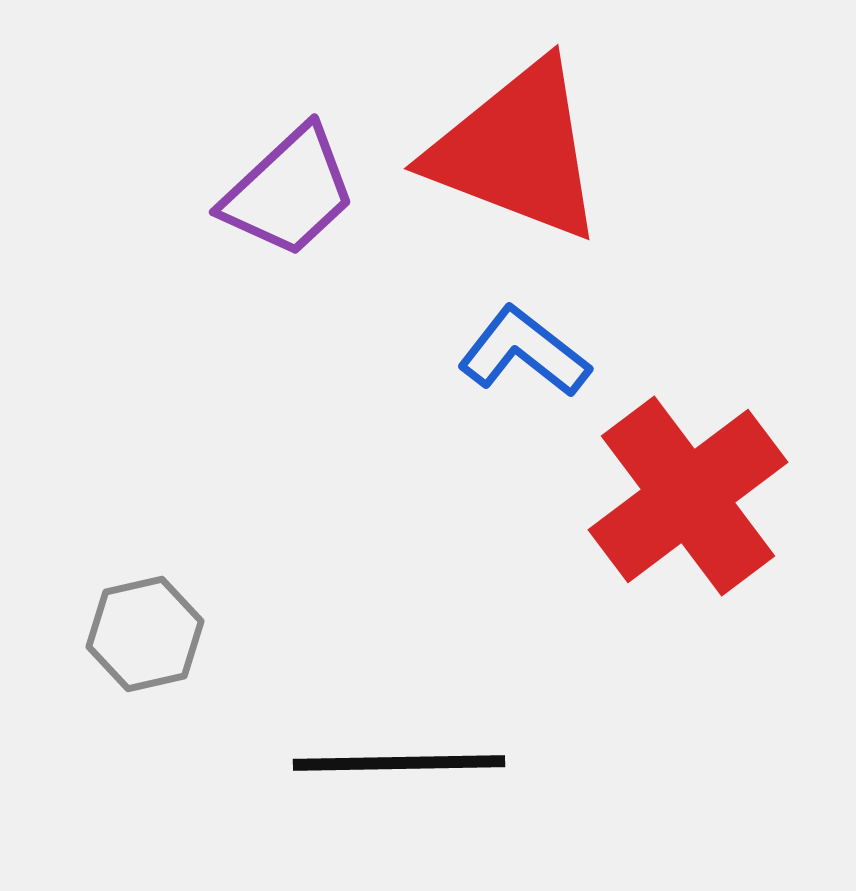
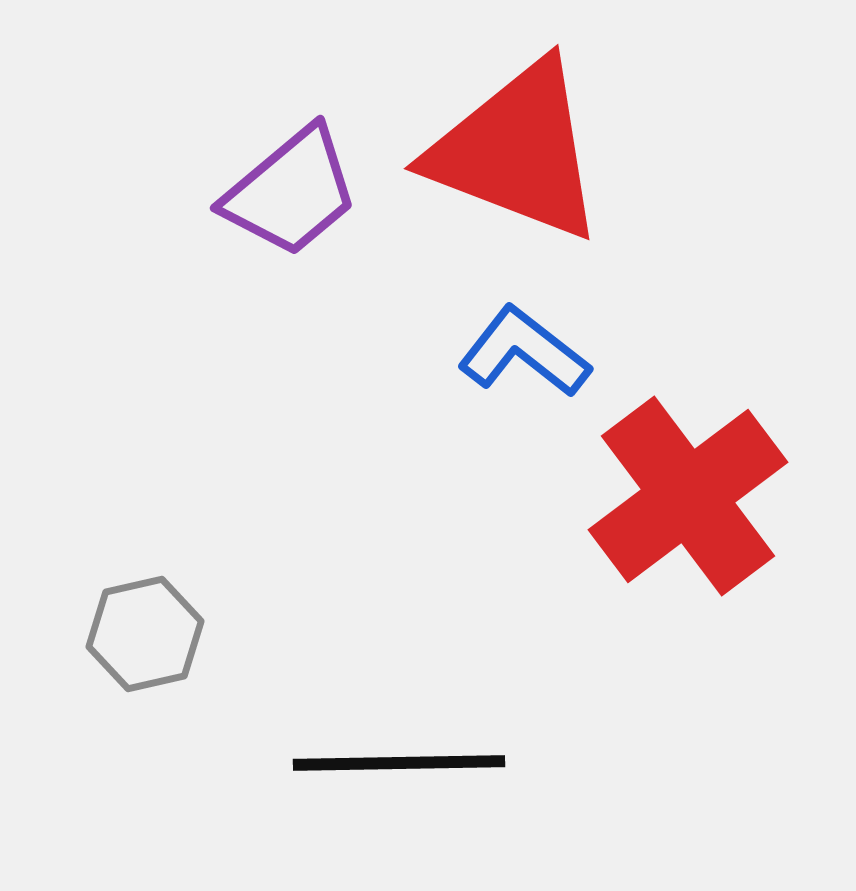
purple trapezoid: moved 2 px right; rotated 3 degrees clockwise
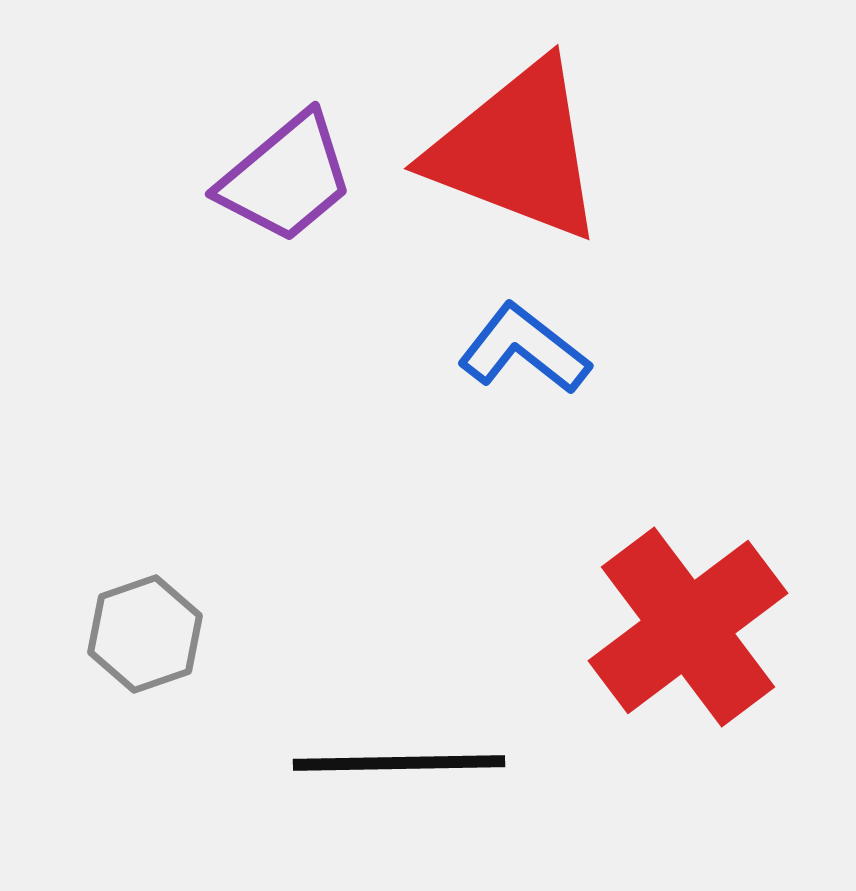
purple trapezoid: moved 5 px left, 14 px up
blue L-shape: moved 3 px up
red cross: moved 131 px down
gray hexagon: rotated 6 degrees counterclockwise
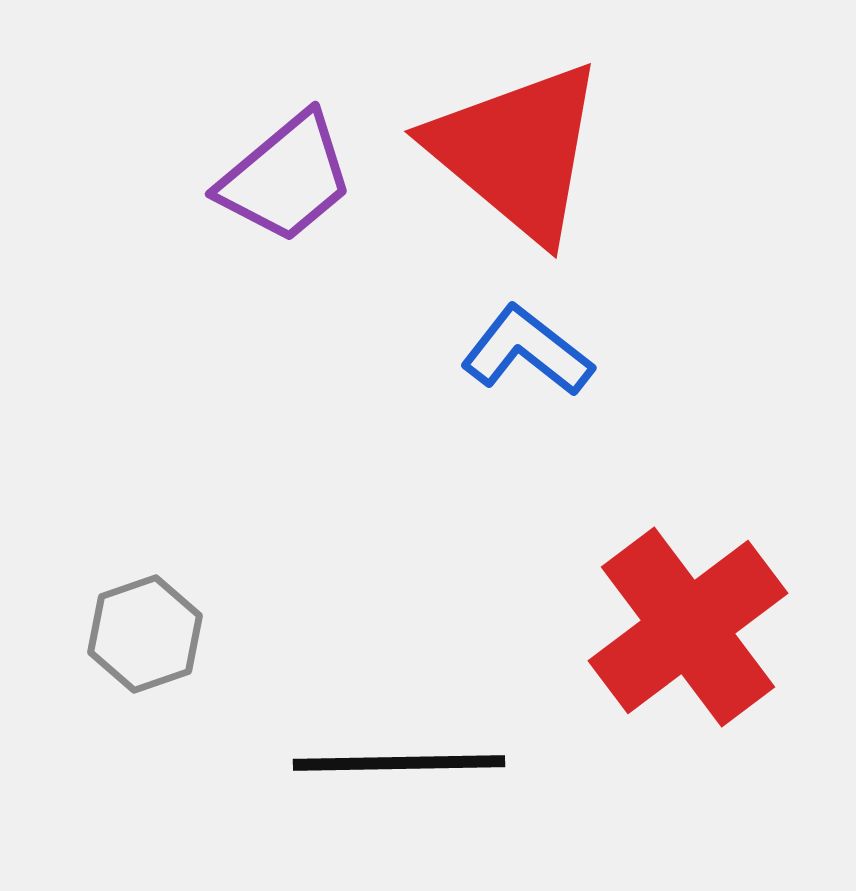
red triangle: rotated 19 degrees clockwise
blue L-shape: moved 3 px right, 2 px down
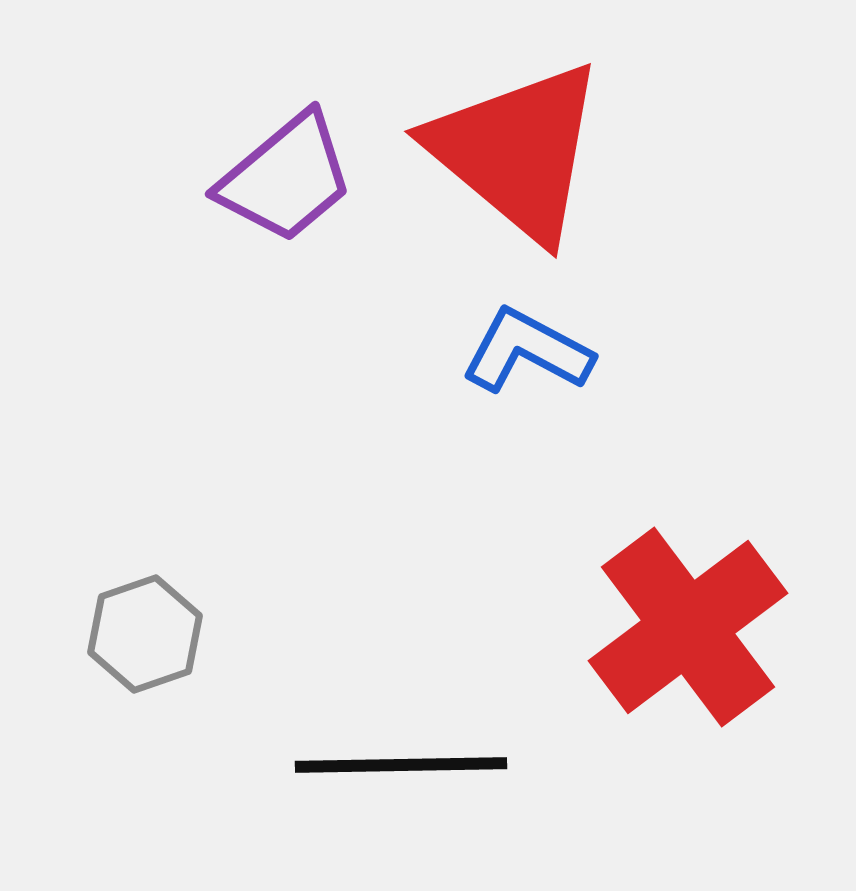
blue L-shape: rotated 10 degrees counterclockwise
black line: moved 2 px right, 2 px down
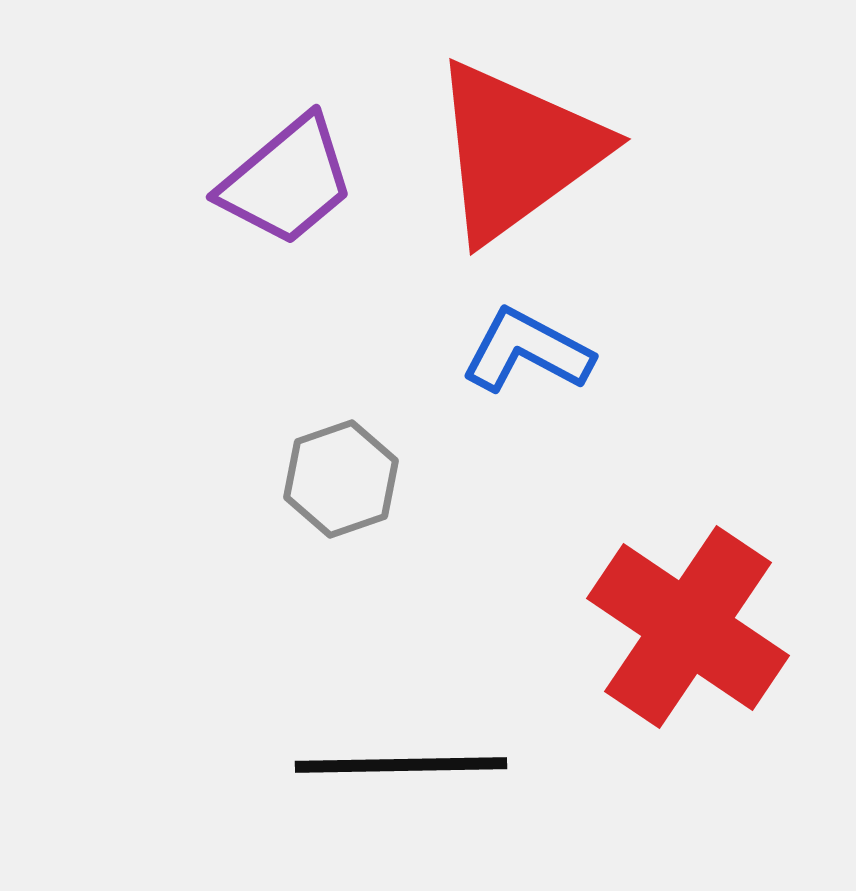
red triangle: rotated 44 degrees clockwise
purple trapezoid: moved 1 px right, 3 px down
red cross: rotated 19 degrees counterclockwise
gray hexagon: moved 196 px right, 155 px up
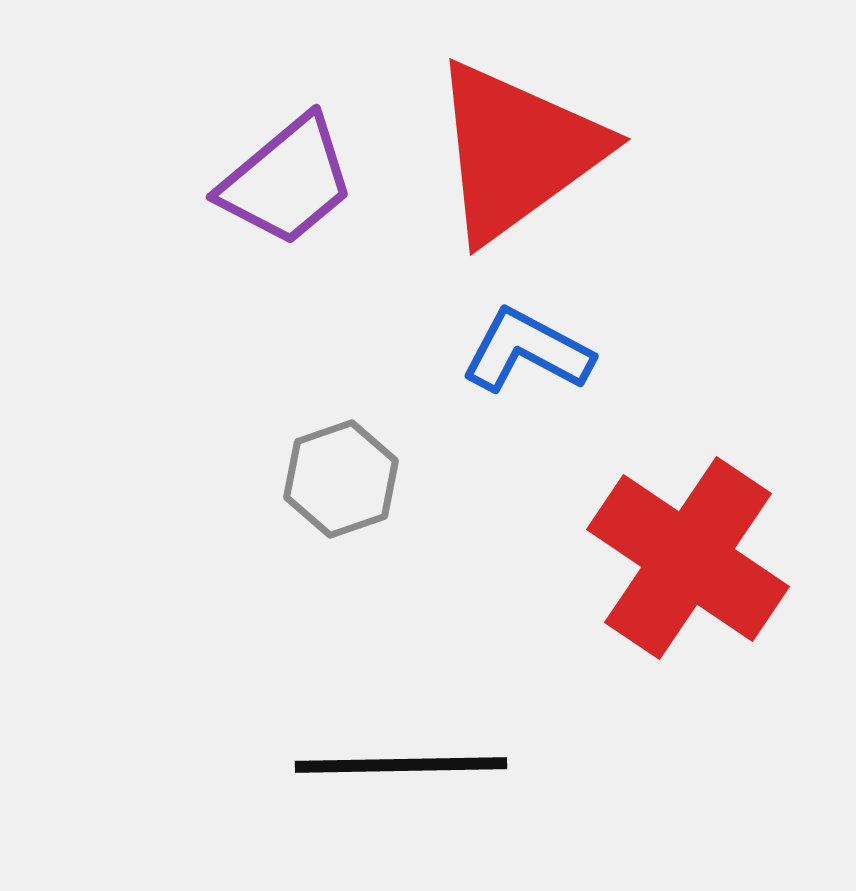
red cross: moved 69 px up
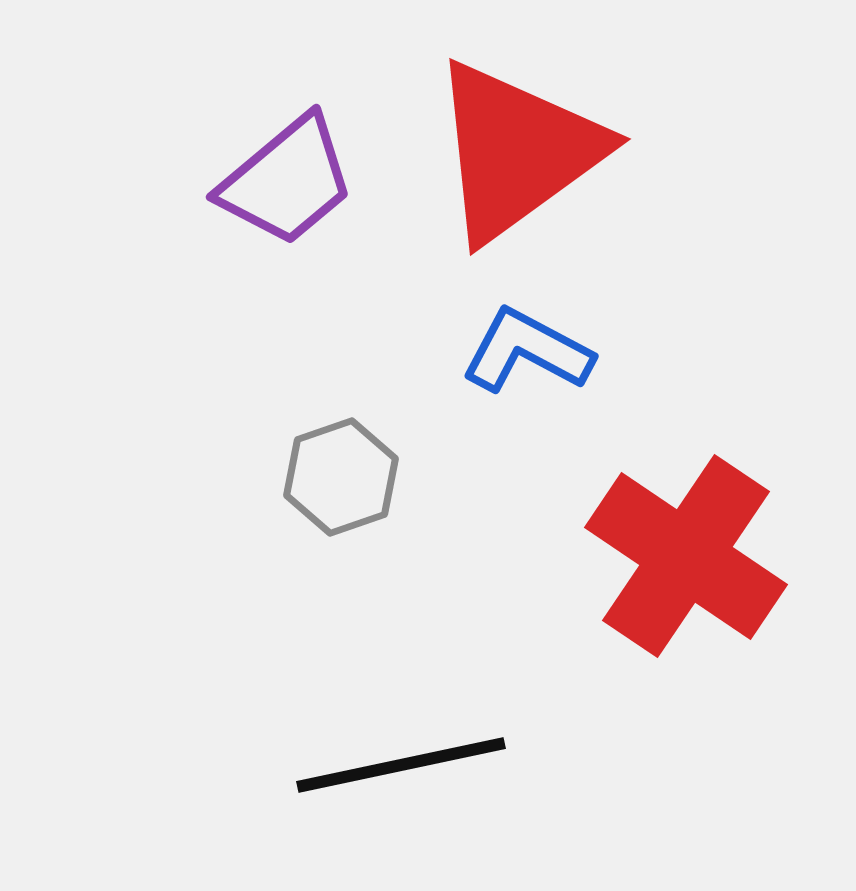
gray hexagon: moved 2 px up
red cross: moved 2 px left, 2 px up
black line: rotated 11 degrees counterclockwise
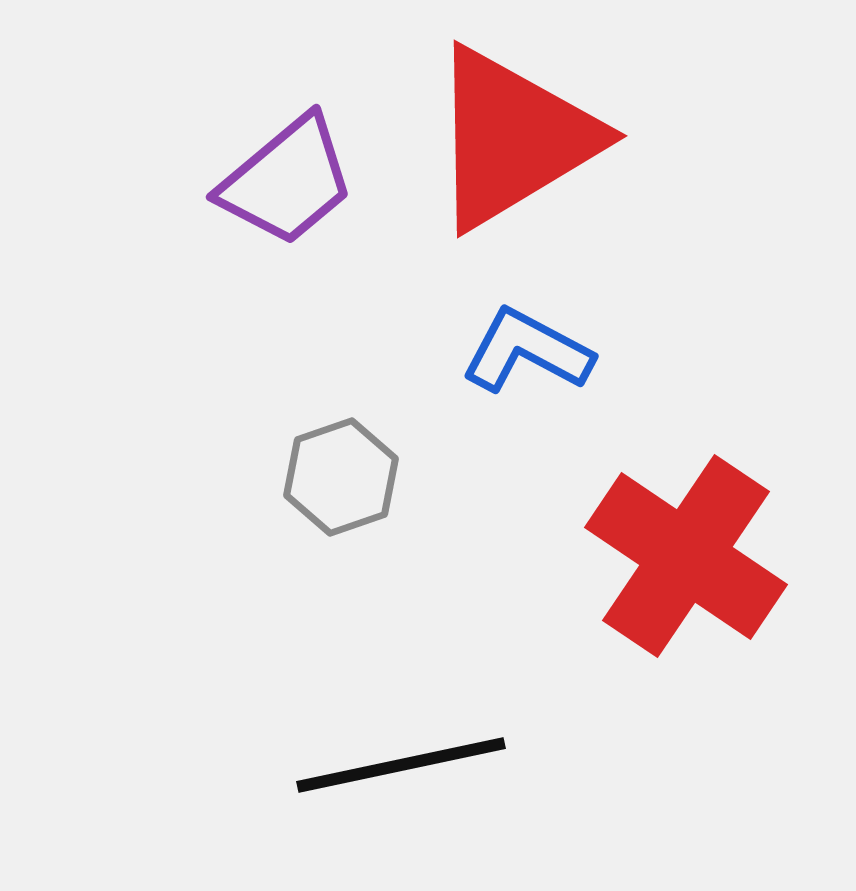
red triangle: moved 4 px left, 13 px up; rotated 5 degrees clockwise
